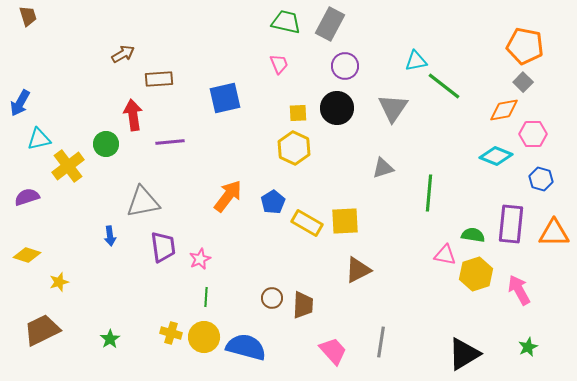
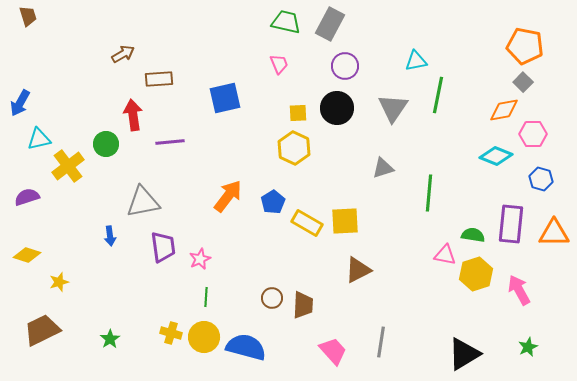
green line at (444, 86): moved 6 px left, 9 px down; rotated 63 degrees clockwise
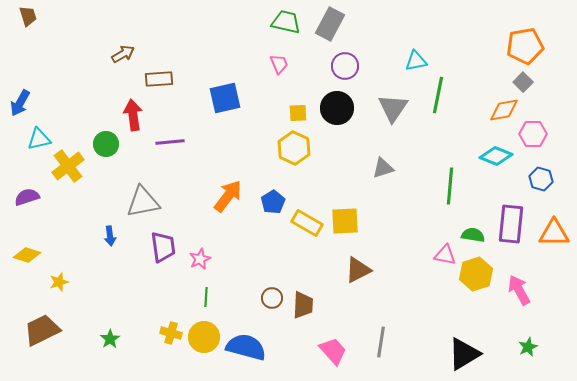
orange pentagon at (525, 46): rotated 21 degrees counterclockwise
green line at (429, 193): moved 21 px right, 7 px up
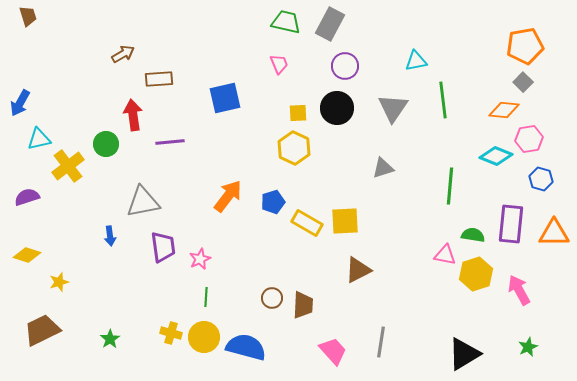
green line at (438, 95): moved 5 px right, 5 px down; rotated 18 degrees counterclockwise
orange diamond at (504, 110): rotated 16 degrees clockwise
pink hexagon at (533, 134): moved 4 px left, 5 px down; rotated 8 degrees counterclockwise
blue pentagon at (273, 202): rotated 15 degrees clockwise
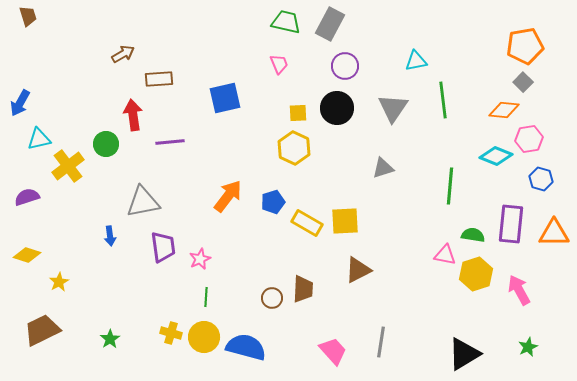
yellow star at (59, 282): rotated 12 degrees counterclockwise
brown trapezoid at (303, 305): moved 16 px up
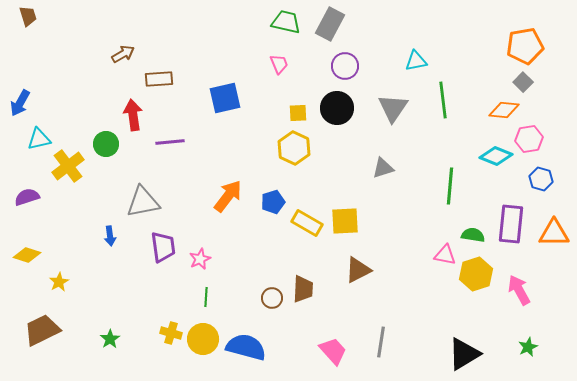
yellow circle at (204, 337): moved 1 px left, 2 px down
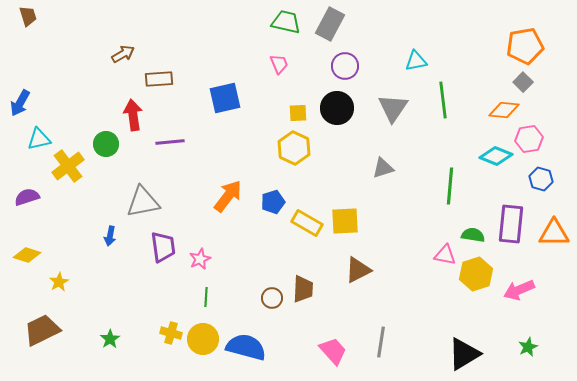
blue arrow at (110, 236): rotated 18 degrees clockwise
pink arrow at (519, 290): rotated 84 degrees counterclockwise
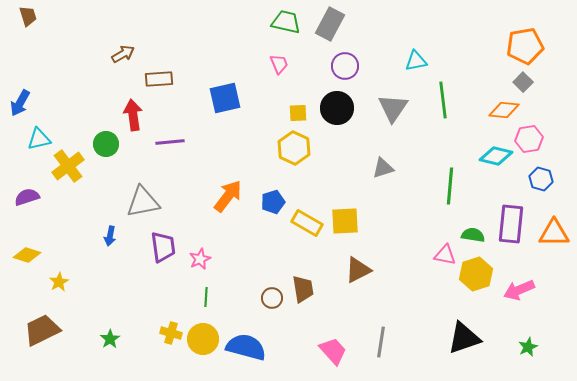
cyan diamond at (496, 156): rotated 8 degrees counterclockwise
brown trapezoid at (303, 289): rotated 12 degrees counterclockwise
black triangle at (464, 354): moved 16 px up; rotated 12 degrees clockwise
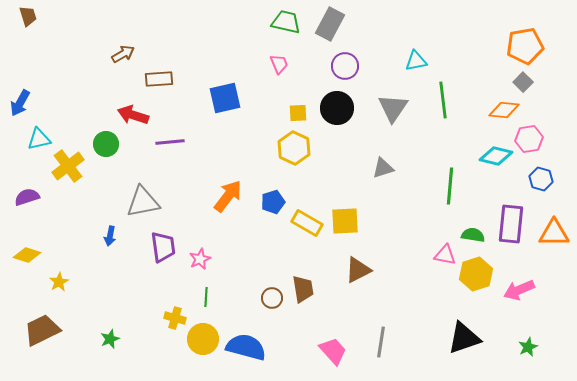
red arrow at (133, 115): rotated 64 degrees counterclockwise
yellow cross at (171, 333): moved 4 px right, 15 px up
green star at (110, 339): rotated 12 degrees clockwise
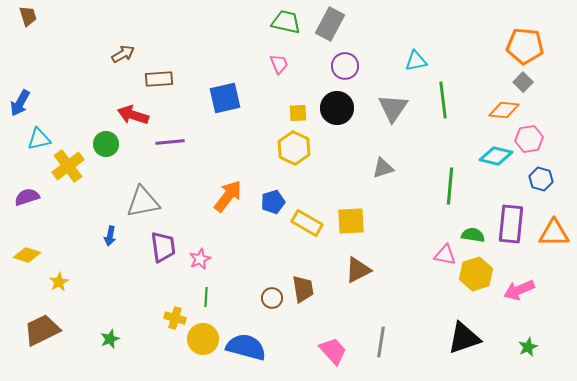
orange pentagon at (525, 46): rotated 15 degrees clockwise
yellow square at (345, 221): moved 6 px right
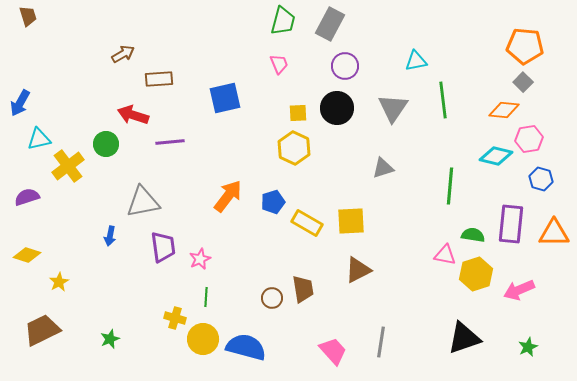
green trapezoid at (286, 22): moved 3 px left, 1 px up; rotated 92 degrees clockwise
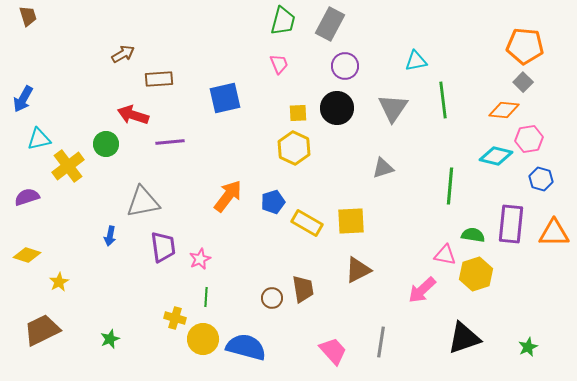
blue arrow at (20, 103): moved 3 px right, 4 px up
pink arrow at (519, 290): moved 97 px left; rotated 20 degrees counterclockwise
